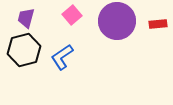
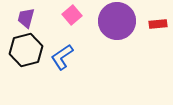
black hexagon: moved 2 px right
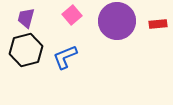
blue L-shape: moved 3 px right; rotated 12 degrees clockwise
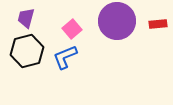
pink square: moved 14 px down
black hexagon: moved 1 px right, 1 px down
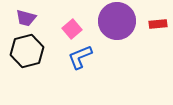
purple trapezoid: rotated 90 degrees counterclockwise
blue L-shape: moved 15 px right
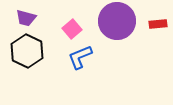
black hexagon: rotated 20 degrees counterclockwise
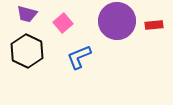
purple trapezoid: moved 1 px right, 4 px up
red rectangle: moved 4 px left, 1 px down
pink square: moved 9 px left, 6 px up
blue L-shape: moved 1 px left
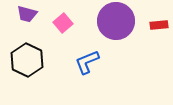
purple circle: moved 1 px left
red rectangle: moved 5 px right
black hexagon: moved 9 px down
blue L-shape: moved 8 px right, 5 px down
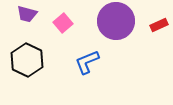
red rectangle: rotated 18 degrees counterclockwise
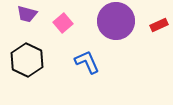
blue L-shape: rotated 88 degrees clockwise
